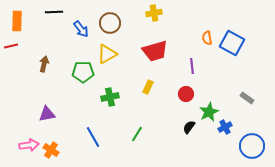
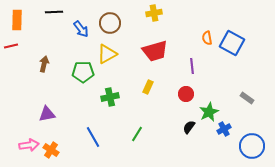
orange rectangle: moved 1 px up
blue cross: moved 1 px left, 2 px down
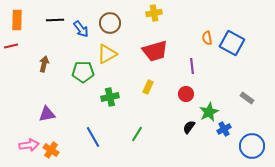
black line: moved 1 px right, 8 px down
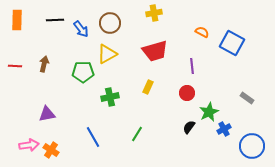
orange semicircle: moved 5 px left, 6 px up; rotated 128 degrees clockwise
red line: moved 4 px right, 20 px down; rotated 16 degrees clockwise
red circle: moved 1 px right, 1 px up
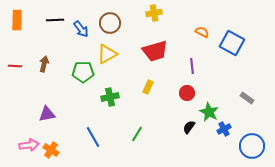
green star: rotated 18 degrees counterclockwise
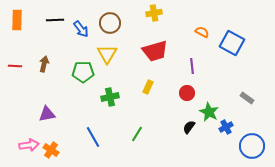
yellow triangle: rotated 30 degrees counterclockwise
blue cross: moved 2 px right, 2 px up
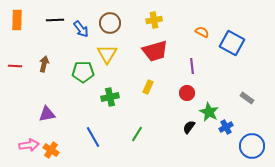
yellow cross: moved 7 px down
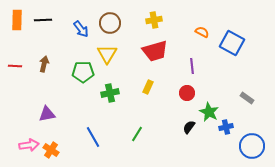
black line: moved 12 px left
green cross: moved 4 px up
blue cross: rotated 16 degrees clockwise
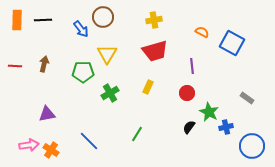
brown circle: moved 7 px left, 6 px up
green cross: rotated 18 degrees counterclockwise
blue line: moved 4 px left, 4 px down; rotated 15 degrees counterclockwise
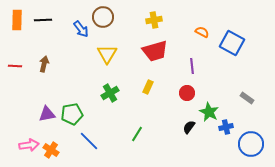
green pentagon: moved 11 px left, 42 px down; rotated 10 degrees counterclockwise
blue circle: moved 1 px left, 2 px up
